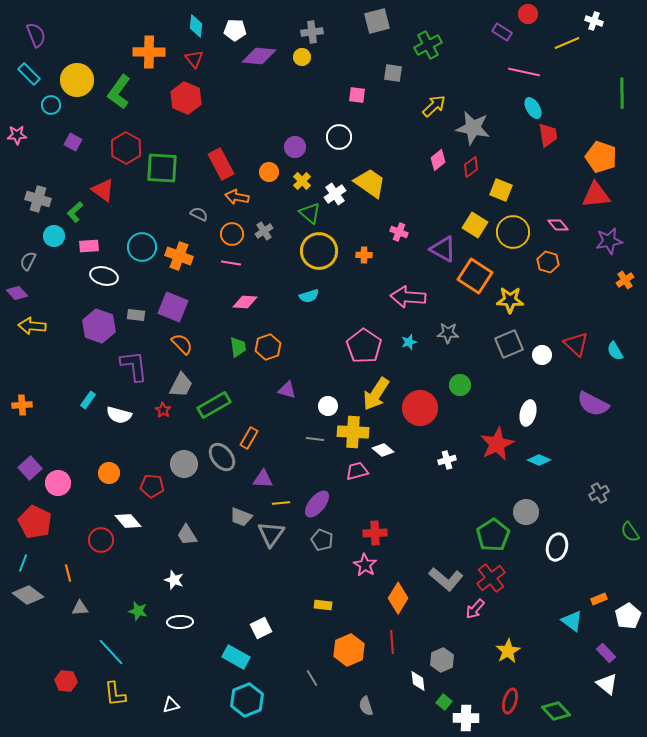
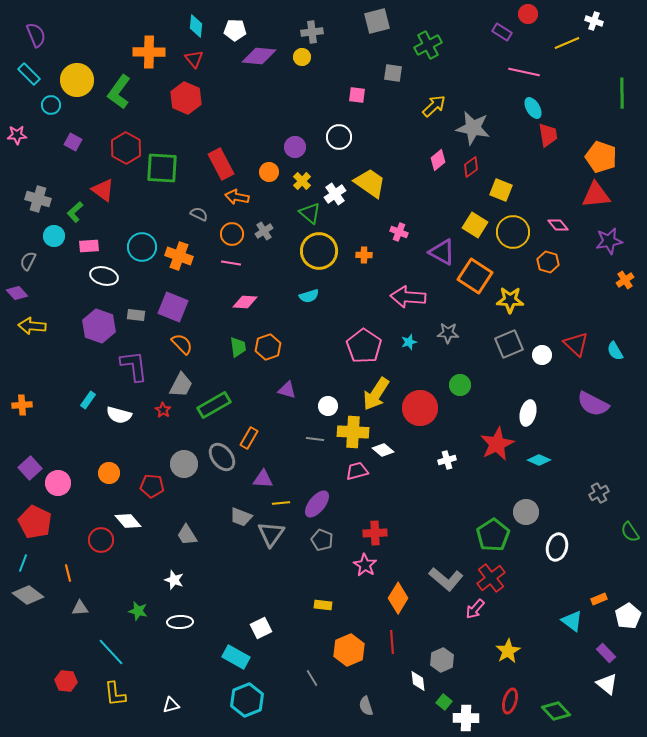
purple triangle at (443, 249): moved 1 px left, 3 px down
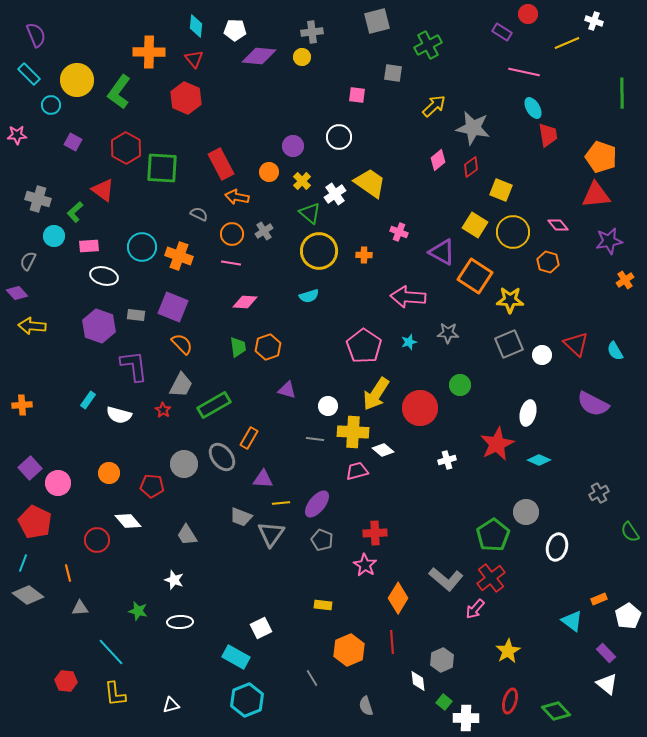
purple circle at (295, 147): moved 2 px left, 1 px up
red circle at (101, 540): moved 4 px left
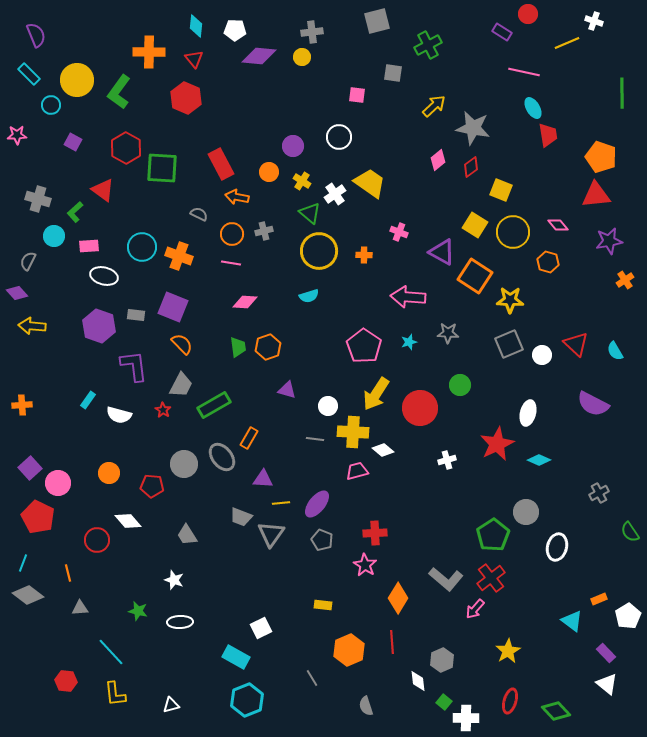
yellow cross at (302, 181): rotated 12 degrees counterclockwise
gray cross at (264, 231): rotated 18 degrees clockwise
red pentagon at (35, 522): moved 3 px right, 5 px up
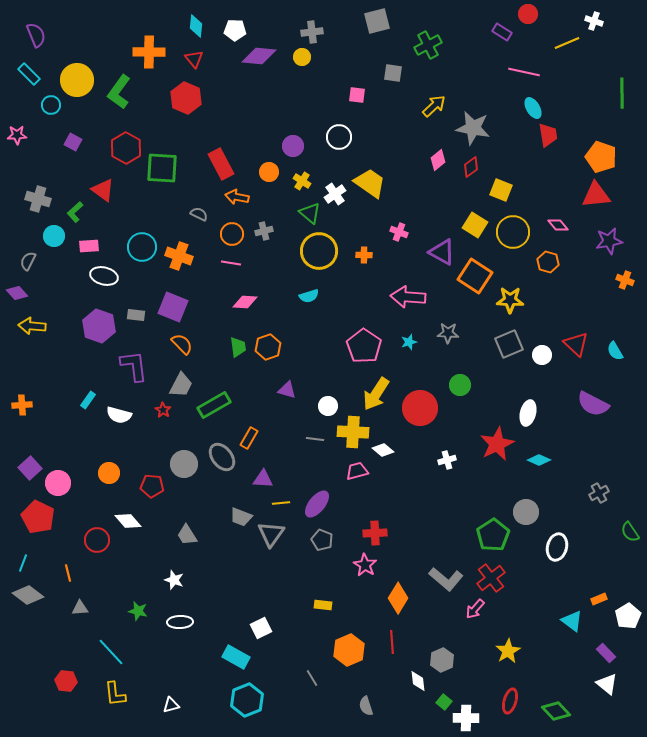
orange cross at (625, 280): rotated 36 degrees counterclockwise
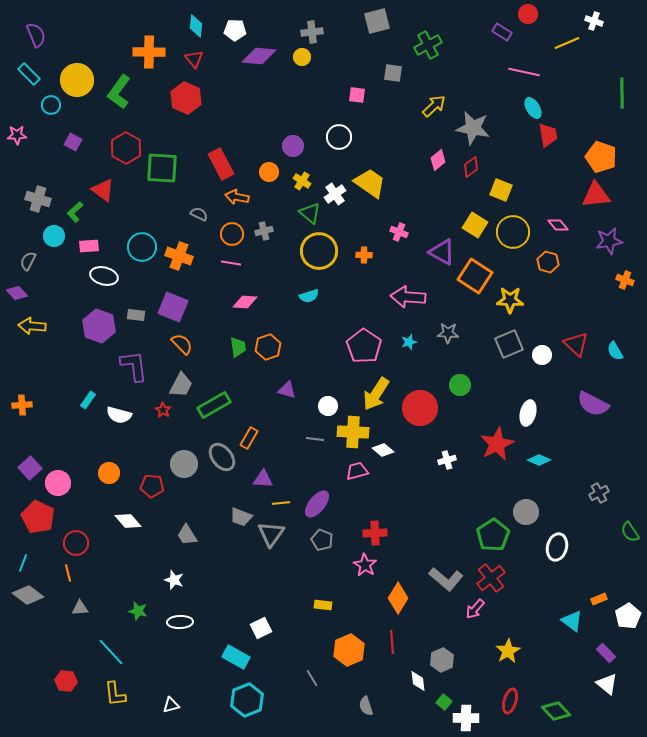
red circle at (97, 540): moved 21 px left, 3 px down
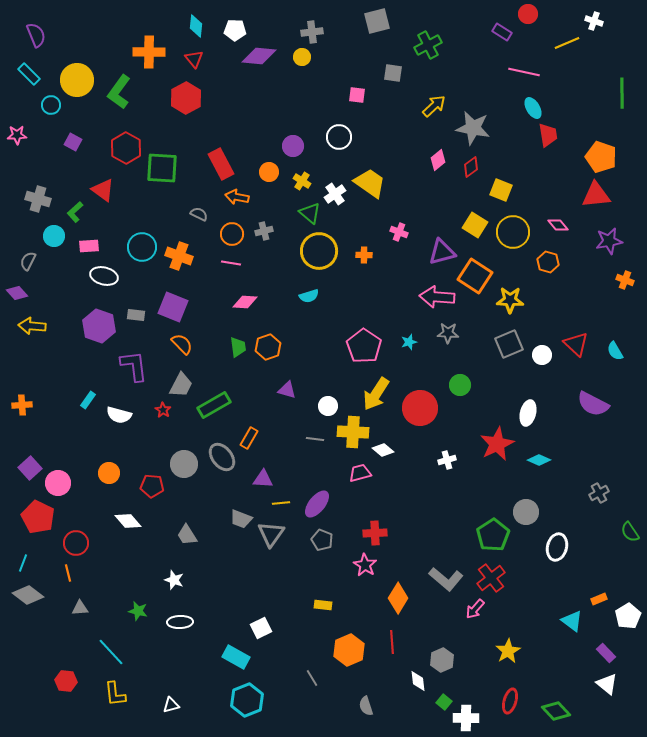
red hexagon at (186, 98): rotated 8 degrees clockwise
purple triangle at (442, 252): rotated 44 degrees counterclockwise
pink arrow at (408, 297): moved 29 px right
pink trapezoid at (357, 471): moved 3 px right, 2 px down
gray trapezoid at (241, 517): moved 2 px down
